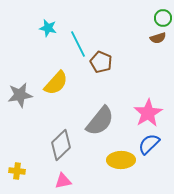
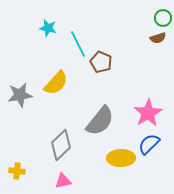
yellow ellipse: moved 2 px up
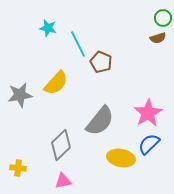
yellow ellipse: rotated 12 degrees clockwise
yellow cross: moved 1 px right, 3 px up
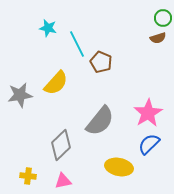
cyan line: moved 1 px left
yellow ellipse: moved 2 px left, 9 px down
yellow cross: moved 10 px right, 8 px down
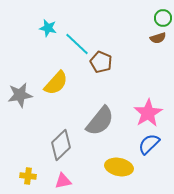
cyan line: rotated 20 degrees counterclockwise
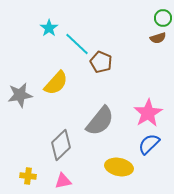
cyan star: moved 1 px right; rotated 24 degrees clockwise
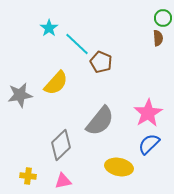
brown semicircle: rotated 77 degrees counterclockwise
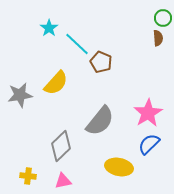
gray diamond: moved 1 px down
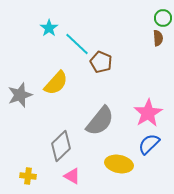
gray star: rotated 10 degrees counterclockwise
yellow ellipse: moved 3 px up
pink triangle: moved 9 px right, 5 px up; rotated 42 degrees clockwise
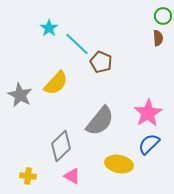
green circle: moved 2 px up
gray star: rotated 25 degrees counterclockwise
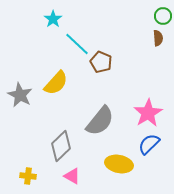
cyan star: moved 4 px right, 9 px up
